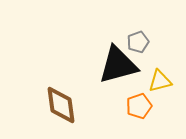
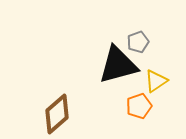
yellow triangle: moved 4 px left; rotated 20 degrees counterclockwise
brown diamond: moved 4 px left, 9 px down; rotated 57 degrees clockwise
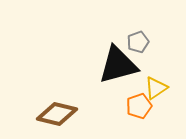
yellow triangle: moved 7 px down
brown diamond: rotated 54 degrees clockwise
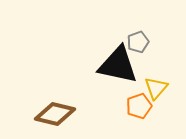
black triangle: rotated 27 degrees clockwise
yellow triangle: rotated 15 degrees counterclockwise
brown diamond: moved 2 px left
